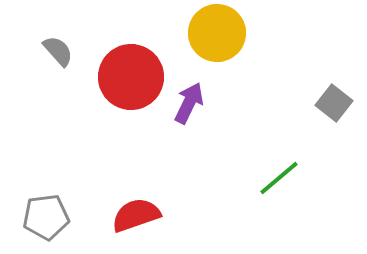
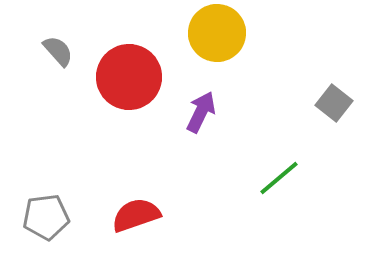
red circle: moved 2 px left
purple arrow: moved 12 px right, 9 px down
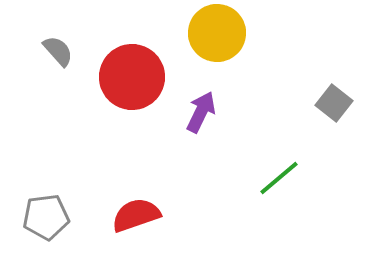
red circle: moved 3 px right
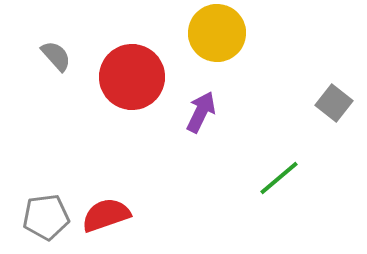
gray semicircle: moved 2 px left, 5 px down
red semicircle: moved 30 px left
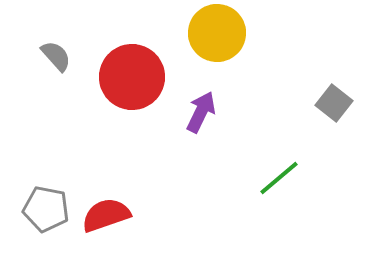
gray pentagon: moved 8 px up; rotated 18 degrees clockwise
